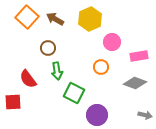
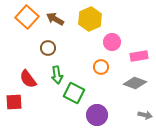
green arrow: moved 4 px down
red square: moved 1 px right
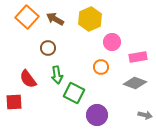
pink rectangle: moved 1 px left, 1 px down
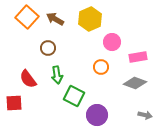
green square: moved 3 px down
red square: moved 1 px down
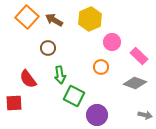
brown arrow: moved 1 px left, 1 px down
pink rectangle: moved 1 px right, 1 px up; rotated 54 degrees clockwise
green arrow: moved 3 px right
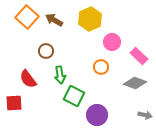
brown circle: moved 2 px left, 3 px down
